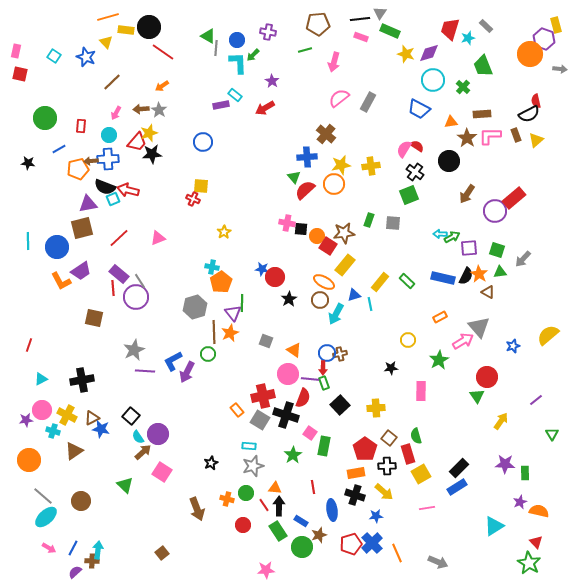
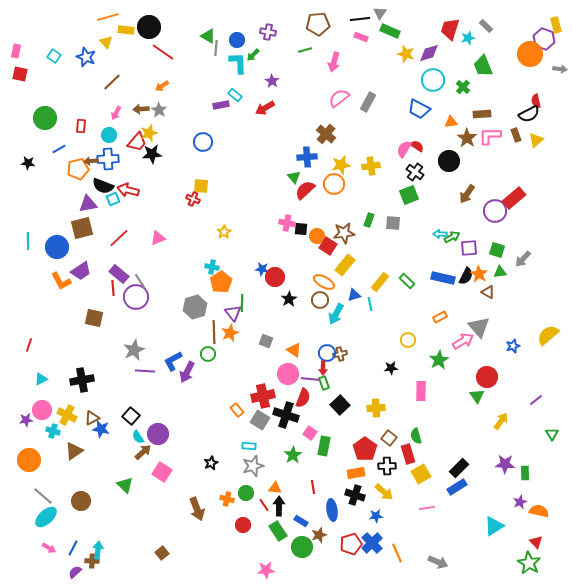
black semicircle at (105, 187): moved 2 px left, 1 px up
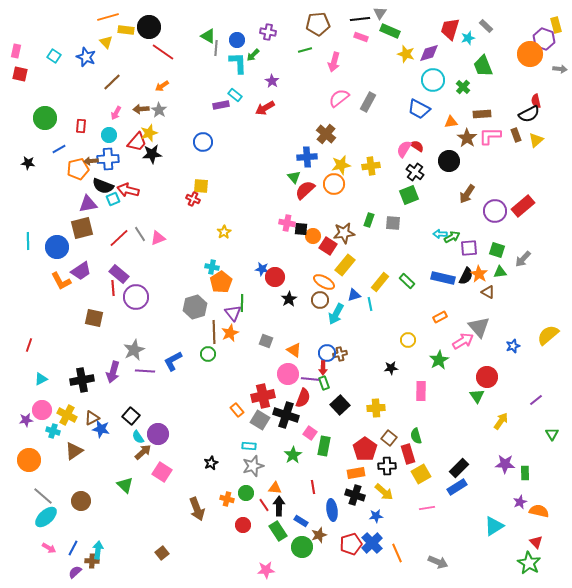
red rectangle at (514, 198): moved 9 px right, 8 px down
orange circle at (317, 236): moved 4 px left
gray line at (140, 281): moved 47 px up
purple arrow at (187, 372): moved 74 px left; rotated 10 degrees counterclockwise
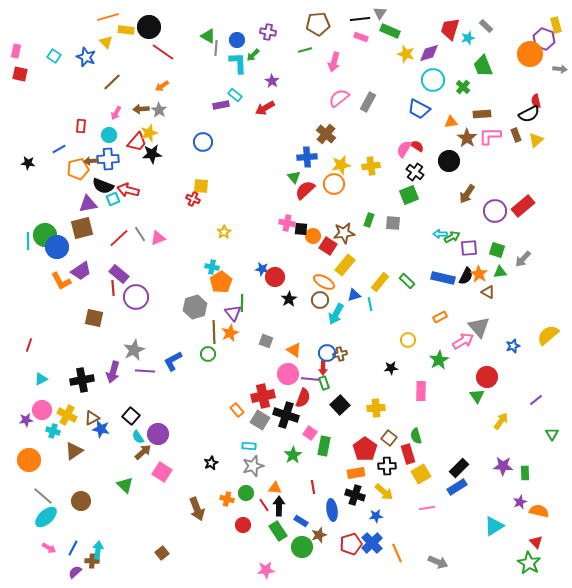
green circle at (45, 118): moved 117 px down
purple star at (505, 464): moved 2 px left, 2 px down
